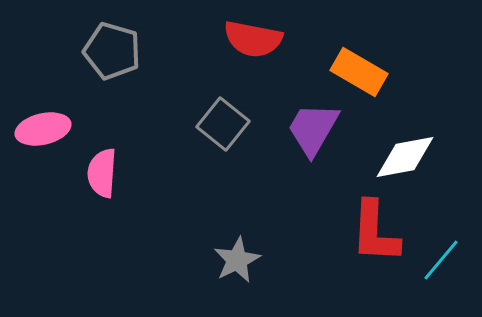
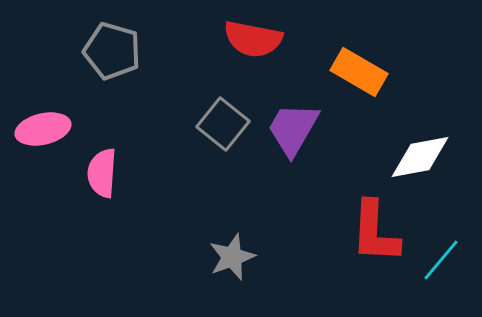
purple trapezoid: moved 20 px left
white diamond: moved 15 px right
gray star: moved 5 px left, 3 px up; rotated 6 degrees clockwise
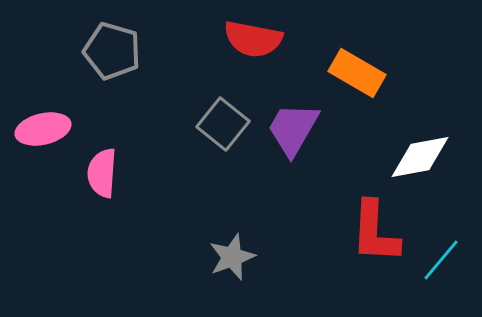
orange rectangle: moved 2 px left, 1 px down
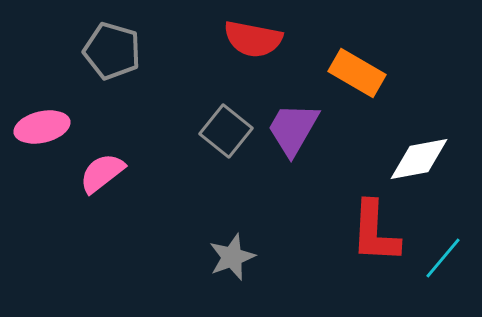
gray square: moved 3 px right, 7 px down
pink ellipse: moved 1 px left, 2 px up
white diamond: moved 1 px left, 2 px down
pink semicircle: rotated 48 degrees clockwise
cyan line: moved 2 px right, 2 px up
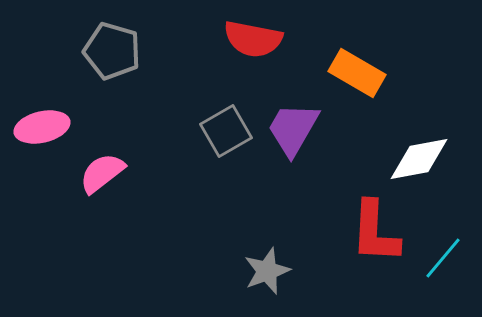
gray square: rotated 21 degrees clockwise
gray star: moved 35 px right, 14 px down
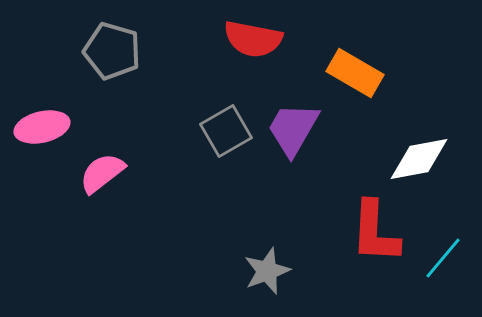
orange rectangle: moved 2 px left
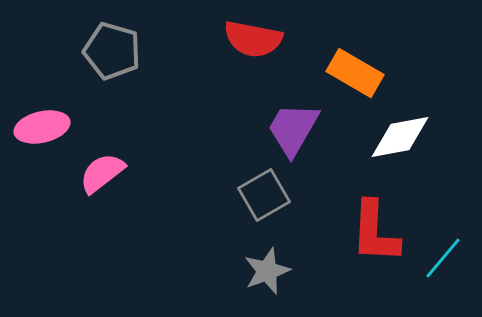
gray square: moved 38 px right, 64 px down
white diamond: moved 19 px left, 22 px up
